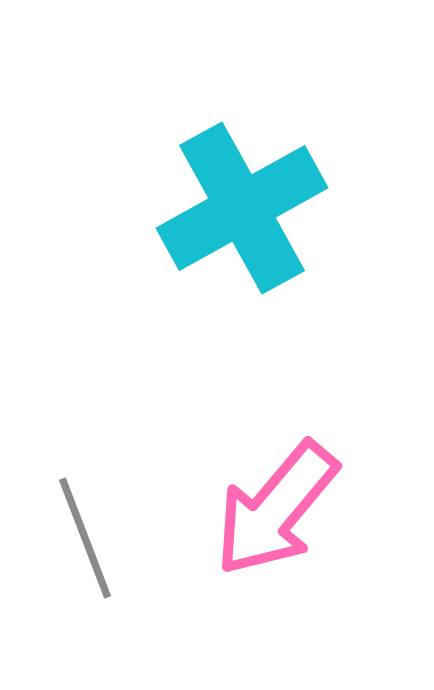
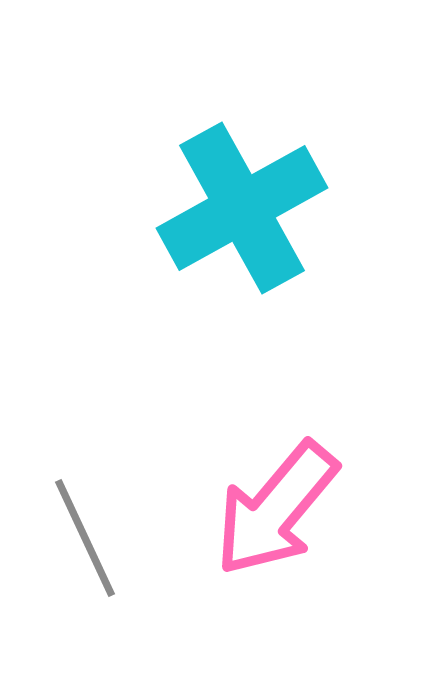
gray line: rotated 4 degrees counterclockwise
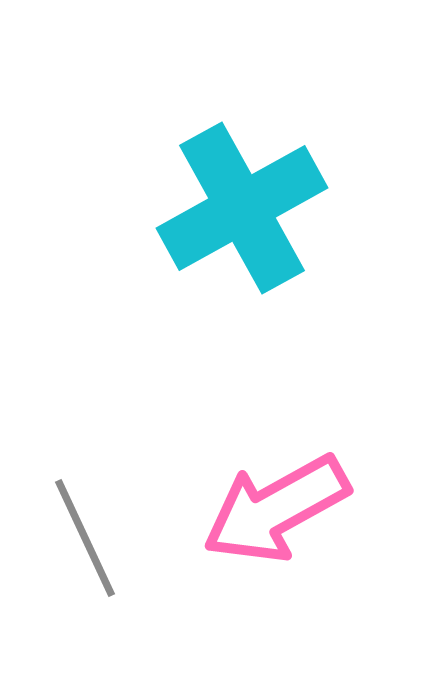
pink arrow: rotated 21 degrees clockwise
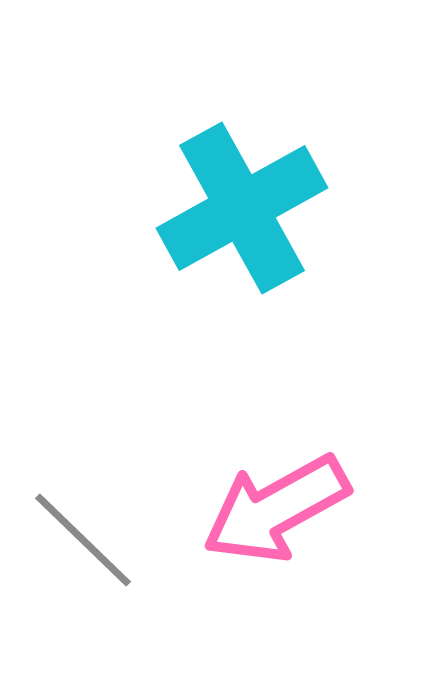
gray line: moved 2 px left, 2 px down; rotated 21 degrees counterclockwise
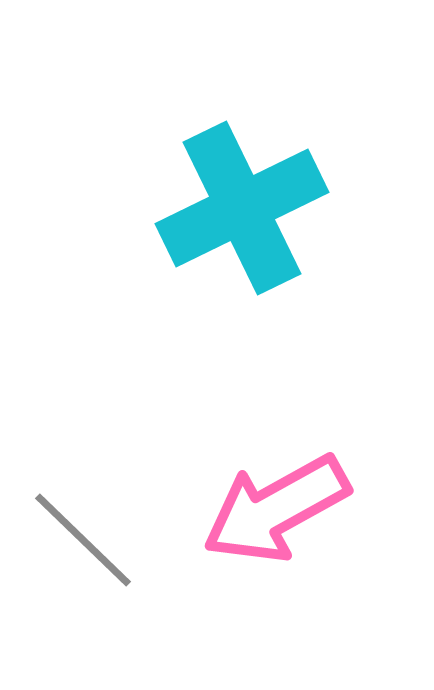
cyan cross: rotated 3 degrees clockwise
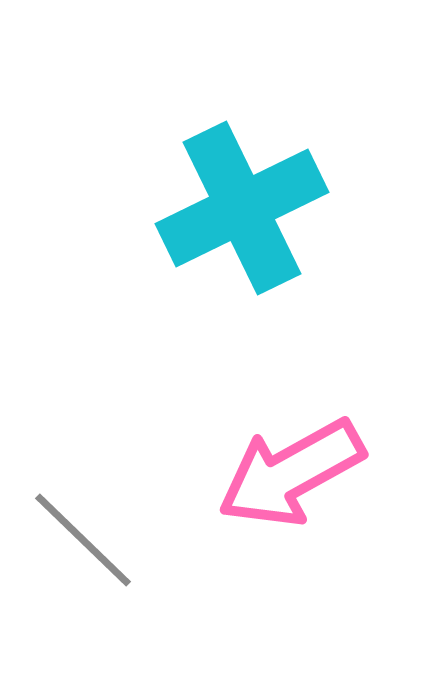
pink arrow: moved 15 px right, 36 px up
